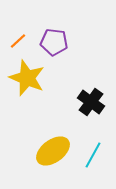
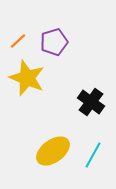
purple pentagon: rotated 24 degrees counterclockwise
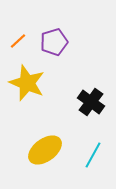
yellow star: moved 5 px down
yellow ellipse: moved 8 px left, 1 px up
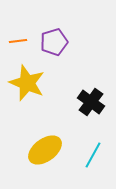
orange line: rotated 36 degrees clockwise
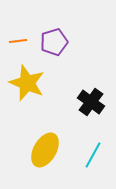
yellow ellipse: rotated 24 degrees counterclockwise
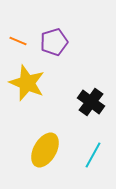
orange line: rotated 30 degrees clockwise
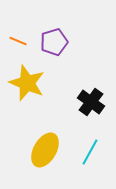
cyan line: moved 3 px left, 3 px up
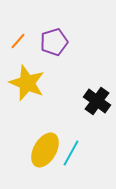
orange line: rotated 72 degrees counterclockwise
black cross: moved 6 px right, 1 px up
cyan line: moved 19 px left, 1 px down
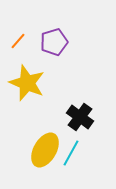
black cross: moved 17 px left, 16 px down
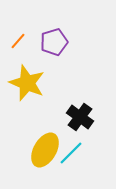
cyan line: rotated 16 degrees clockwise
